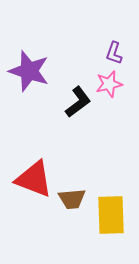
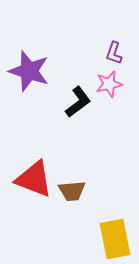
brown trapezoid: moved 8 px up
yellow rectangle: moved 4 px right, 24 px down; rotated 9 degrees counterclockwise
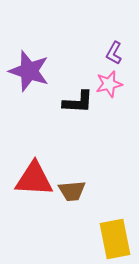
purple L-shape: rotated 10 degrees clockwise
black L-shape: rotated 40 degrees clockwise
red triangle: rotated 18 degrees counterclockwise
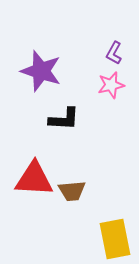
purple star: moved 12 px right
pink star: moved 2 px right, 1 px down
black L-shape: moved 14 px left, 17 px down
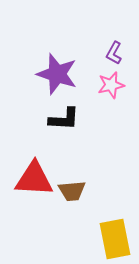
purple star: moved 16 px right, 3 px down
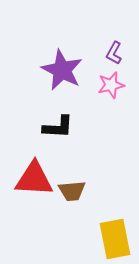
purple star: moved 5 px right, 4 px up; rotated 9 degrees clockwise
black L-shape: moved 6 px left, 8 px down
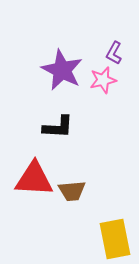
pink star: moved 8 px left, 5 px up
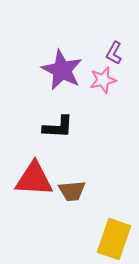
yellow rectangle: moved 1 px left; rotated 30 degrees clockwise
